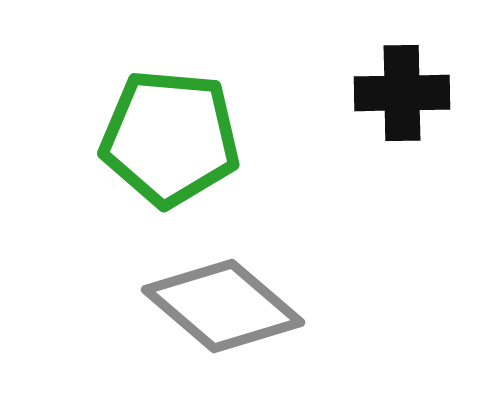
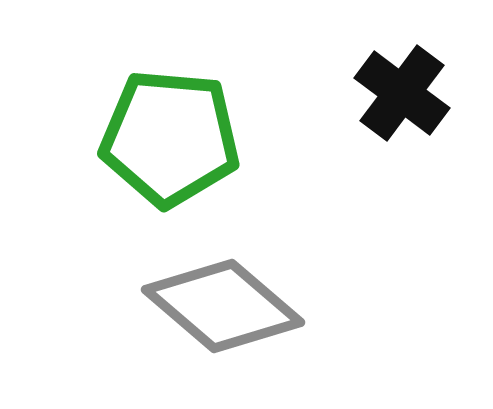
black cross: rotated 38 degrees clockwise
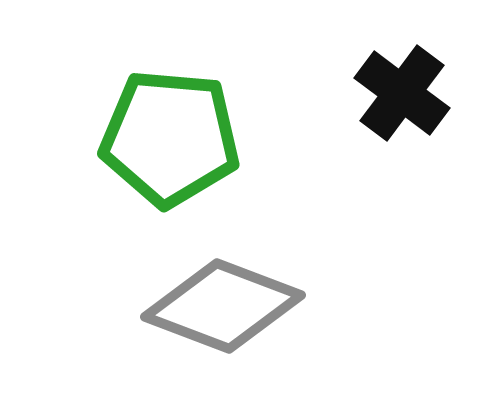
gray diamond: rotated 20 degrees counterclockwise
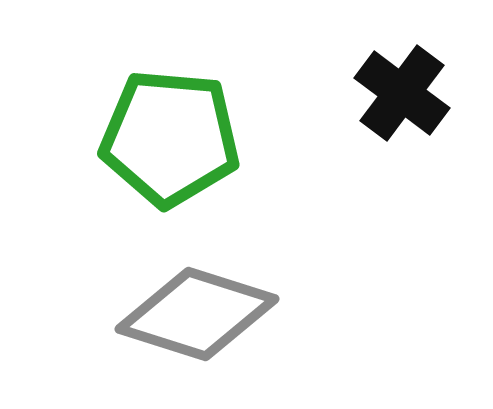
gray diamond: moved 26 px left, 8 px down; rotated 3 degrees counterclockwise
